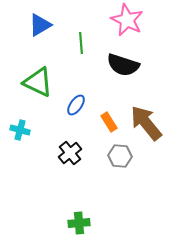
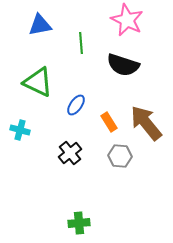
blue triangle: rotated 20 degrees clockwise
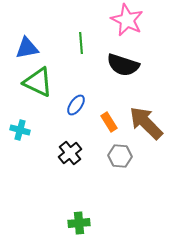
blue triangle: moved 13 px left, 23 px down
brown arrow: rotated 6 degrees counterclockwise
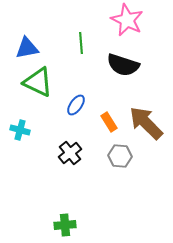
green cross: moved 14 px left, 2 px down
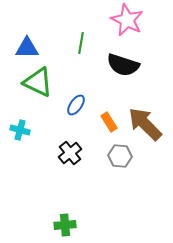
green line: rotated 15 degrees clockwise
blue triangle: rotated 10 degrees clockwise
brown arrow: moved 1 px left, 1 px down
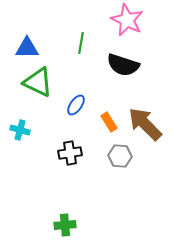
black cross: rotated 30 degrees clockwise
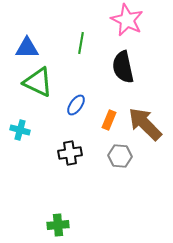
black semicircle: moved 2 px down; rotated 60 degrees clockwise
orange rectangle: moved 2 px up; rotated 54 degrees clockwise
green cross: moved 7 px left
